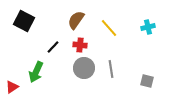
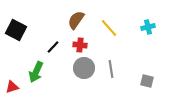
black square: moved 8 px left, 9 px down
red triangle: rotated 16 degrees clockwise
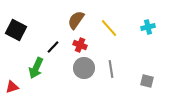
red cross: rotated 16 degrees clockwise
green arrow: moved 4 px up
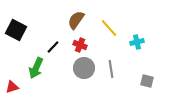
cyan cross: moved 11 px left, 15 px down
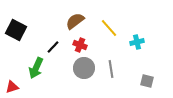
brown semicircle: moved 1 px left, 1 px down; rotated 18 degrees clockwise
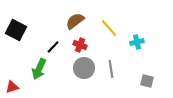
green arrow: moved 3 px right, 1 px down
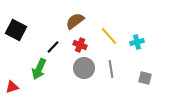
yellow line: moved 8 px down
gray square: moved 2 px left, 3 px up
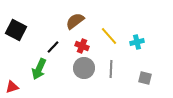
red cross: moved 2 px right, 1 px down
gray line: rotated 12 degrees clockwise
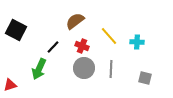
cyan cross: rotated 16 degrees clockwise
red triangle: moved 2 px left, 2 px up
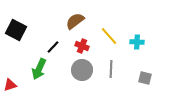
gray circle: moved 2 px left, 2 px down
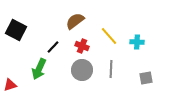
gray square: moved 1 px right; rotated 24 degrees counterclockwise
